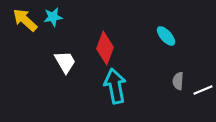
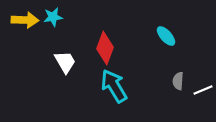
yellow arrow: rotated 140 degrees clockwise
cyan arrow: moved 1 px left; rotated 20 degrees counterclockwise
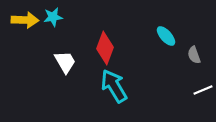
gray semicircle: moved 16 px right, 26 px up; rotated 24 degrees counterclockwise
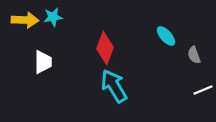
white trapezoid: moved 22 px left; rotated 30 degrees clockwise
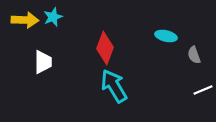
cyan star: rotated 12 degrees counterclockwise
cyan ellipse: rotated 35 degrees counterclockwise
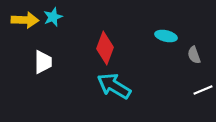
cyan arrow: rotated 28 degrees counterclockwise
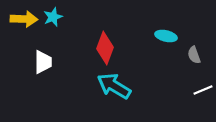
yellow arrow: moved 1 px left, 1 px up
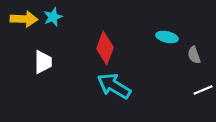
cyan ellipse: moved 1 px right, 1 px down
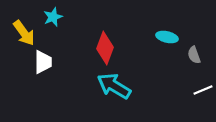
yellow arrow: moved 14 px down; rotated 52 degrees clockwise
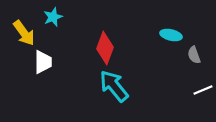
cyan ellipse: moved 4 px right, 2 px up
cyan arrow: rotated 20 degrees clockwise
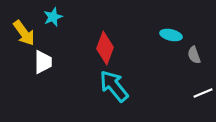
white line: moved 3 px down
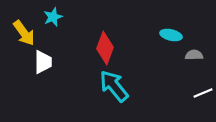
gray semicircle: rotated 108 degrees clockwise
